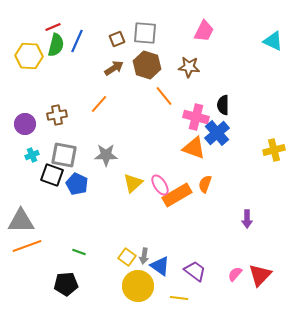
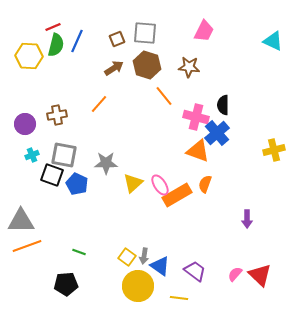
orange triangle at (194, 148): moved 4 px right, 3 px down
gray star at (106, 155): moved 8 px down
red triangle at (260, 275): rotated 30 degrees counterclockwise
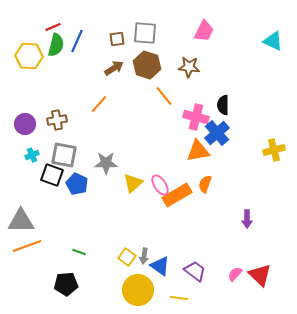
brown square at (117, 39): rotated 14 degrees clockwise
brown cross at (57, 115): moved 5 px down
orange triangle at (198, 151): rotated 30 degrees counterclockwise
yellow circle at (138, 286): moved 4 px down
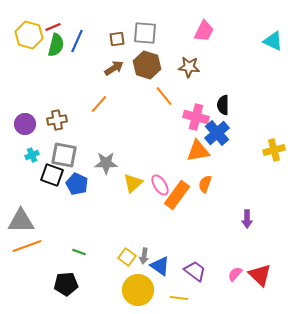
yellow hexagon at (29, 56): moved 21 px up; rotated 12 degrees clockwise
orange rectangle at (177, 195): rotated 24 degrees counterclockwise
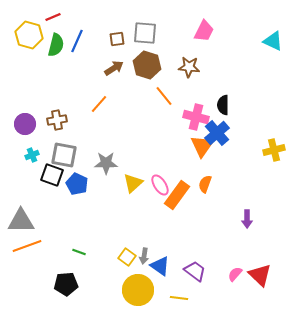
red line at (53, 27): moved 10 px up
orange triangle at (198, 151): moved 4 px right, 5 px up; rotated 45 degrees counterclockwise
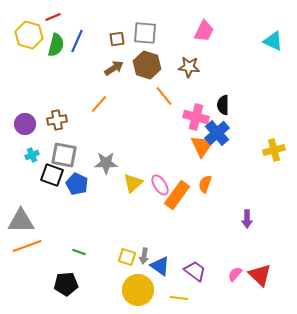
yellow square at (127, 257): rotated 18 degrees counterclockwise
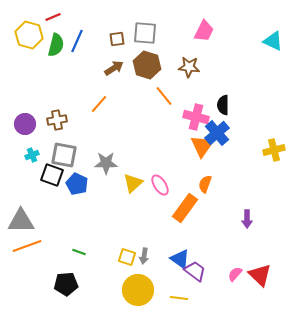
orange rectangle at (177, 195): moved 8 px right, 13 px down
blue triangle at (160, 266): moved 20 px right, 7 px up
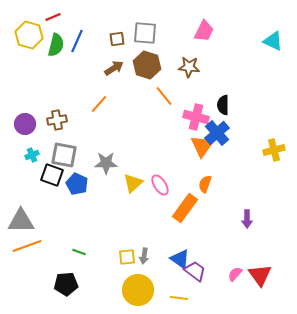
yellow square at (127, 257): rotated 24 degrees counterclockwise
red triangle at (260, 275): rotated 10 degrees clockwise
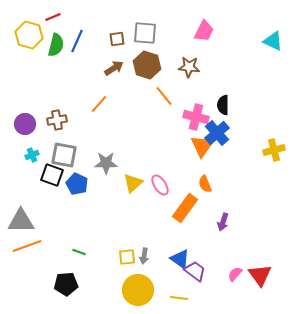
orange semicircle at (205, 184): rotated 42 degrees counterclockwise
purple arrow at (247, 219): moved 24 px left, 3 px down; rotated 18 degrees clockwise
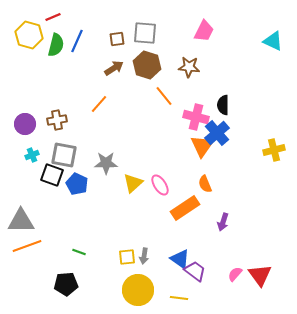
orange rectangle at (185, 208): rotated 20 degrees clockwise
